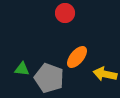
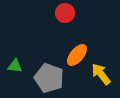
orange ellipse: moved 2 px up
green triangle: moved 7 px left, 3 px up
yellow arrow: moved 4 px left; rotated 40 degrees clockwise
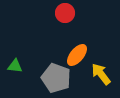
gray pentagon: moved 7 px right
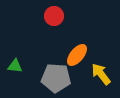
red circle: moved 11 px left, 3 px down
gray pentagon: rotated 16 degrees counterclockwise
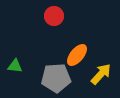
yellow arrow: rotated 80 degrees clockwise
gray pentagon: rotated 8 degrees counterclockwise
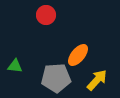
red circle: moved 8 px left, 1 px up
orange ellipse: moved 1 px right
yellow arrow: moved 4 px left, 6 px down
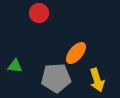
red circle: moved 7 px left, 2 px up
orange ellipse: moved 2 px left, 2 px up
yellow arrow: rotated 120 degrees clockwise
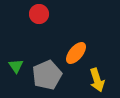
red circle: moved 1 px down
green triangle: moved 1 px right; rotated 49 degrees clockwise
gray pentagon: moved 9 px left, 3 px up; rotated 20 degrees counterclockwise
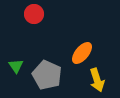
red circle: moved 5 px left
orange ellipse: moved 6 px right
gray pentagon: rotated 24 degrees counterclockwise
